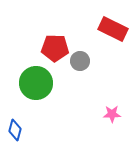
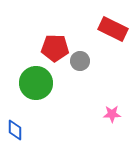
blue diamond: rotated 15 degrees counterclockwise
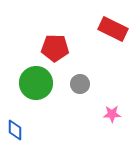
gray circle: moved 23 px down
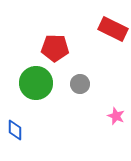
pink star: moved 4 px right, 2 px down; rotated 24 degrees clockwise
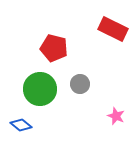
red pentagon: moved 1 px left; rotated 12 degrees clockwise
green circle: moved 4 px right, 6 px down
blue diamond: moved 6 px right, 5 px up; rotated 50 degrees counterclockwise
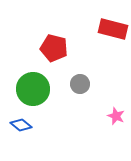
red rectangle: rotated 12 degrees counterclockwise
green circle: moved 7 px left
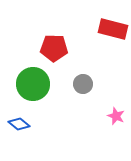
red pentagon: rotated 12 degrees counterclockwise
gray circle: moved 3 px right
green circle: moved 5 px up
blue diamond: moved 2 px left, 1 px up
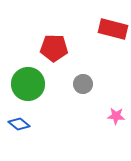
green circle: moved 5 px left
pink star: rotated 18 degrees counterclockwise
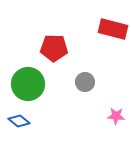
gray circle: moved 2 px right, 2 px up
blue diamond: moved 3 px up
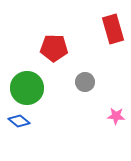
red rectangle: rotated 60 degrees clockwise
green circle: moved 1 px left, 4 px down
